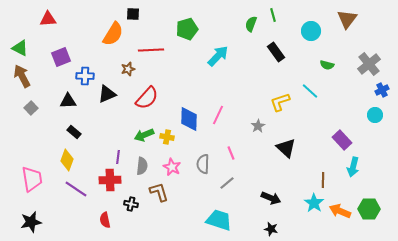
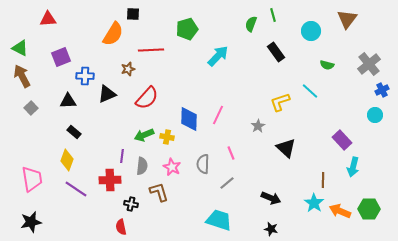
purple line at (118, 157): moved 4 px right, 1 px up
red semicircle at (105, 220): moved 16 px right, 7 px down
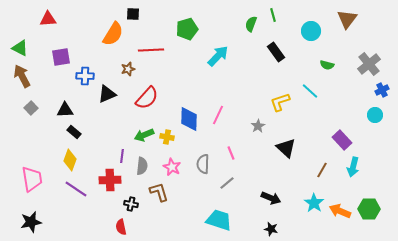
purple square at (61, 57): rotated 12 degrees clockwise
black triangle at (68, 101): moved 3 px left, 9 px down
yellow diamond at (67, 160): moved 3 px right
brown line at (323, 180): moved 1 px left, 10 px up; rotated 28 degrees clockwise
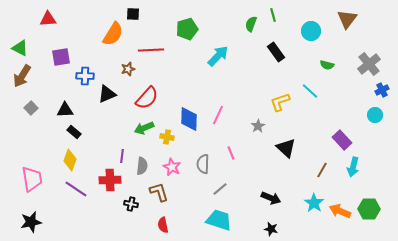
brown arrow at (22, 76): rotated 120 degrees counterclockwise
green arrow at (144, 135): moved 7 px up
gray line at (227, 183): moved 7 px left, 6 px down
red semicircle at (121, 227): moved 42 px right, 2 px up
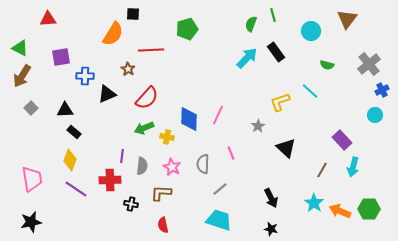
cyan arrow at (218, 56): moved 29 px right, 2 px down
brown star at (128, 69): rotated 24 degrees counterclockwise
brown L-shape at (159, 192): moved 2 px right, 1 px down; rotated 70 degrees counterclockwise
black arrow at (271, 198): rotated 42 degrees clockwise
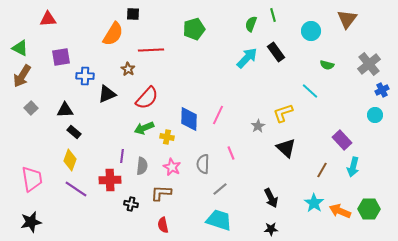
green pentagon at (187, 29): moved 7 px right
yellow L-shape at (280, 102): moved 3 px right, 11 px down
black star at (271, 229): rotated 16 degrees counterclockwise
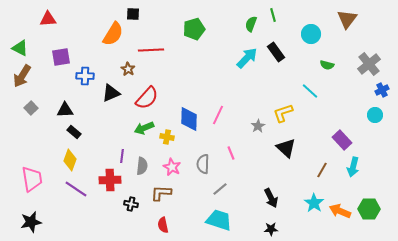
cyan circle at (311, 31): moved 3 px down
black triangle at (107, 94): moved 4 px right, 1 px up
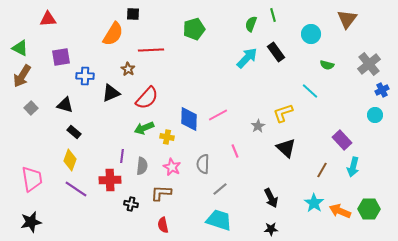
black triangle at (65, 110): moved 5 px up; rotated 18 degrees clockwise
pink line at (218, 115): rotated 36 degrees clockwise
pink line at (231, 153): moved 4 px right, 2 px up
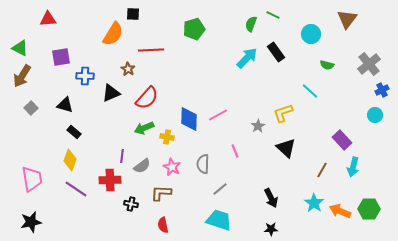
green line at (273, 15): rotated 48 degrees counterclockwise
gray semicircle at (142, 166): rotated 48 degrees clockwise
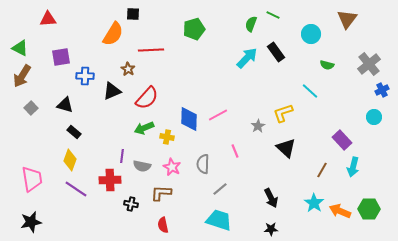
black triangle at (111, 93): moved 1 px right, 2 px up
cyan circle at (375, 115): moved 1 px left, 2 px down
gray semicircle at (142, 166): rotated 48 degrees clockwise
